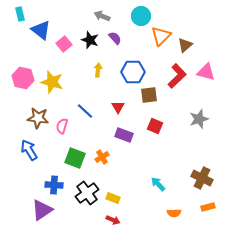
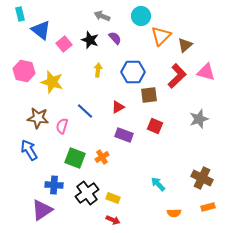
pink hexagon: moved 1 px right, 7 px up
red triangle: rotated 32 degrees clockwise
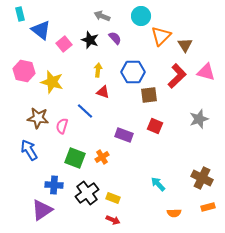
brown triangle: rotated 21 degrees counterclockwise
red triangle: moved 15 px left, 15 px up; rotated 48 degrees clockwise
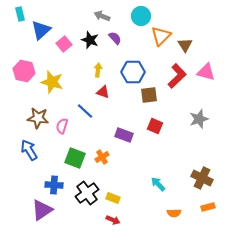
blue triangle: rotated 40 degrees clockwise
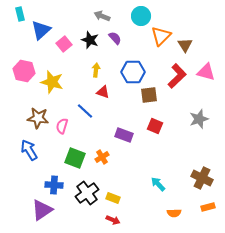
yellow arrow: moved 2 px left
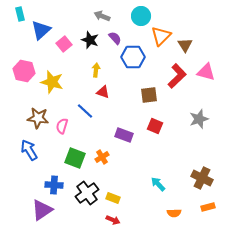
blue hexagon: moved 15 px up
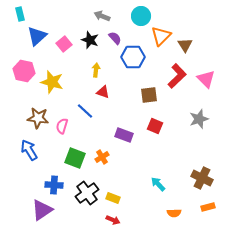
blue triangle: moved 4 px left, 6 px down
pink triangle: moved 7 px down; rotated 30 degrees clockwise
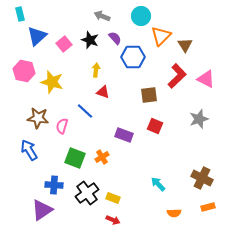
pink triangle: rotated 18 degrees counterclockwise
